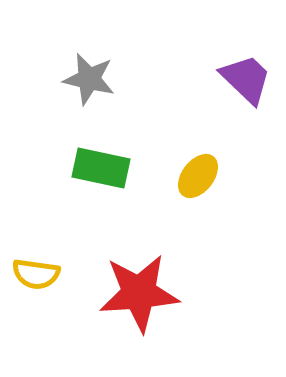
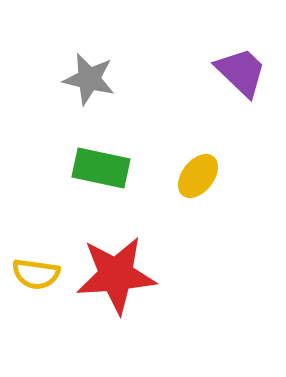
purple trapezoid: moved 5 px left, 7 px up
red star: moved 23 px left, 18 px up
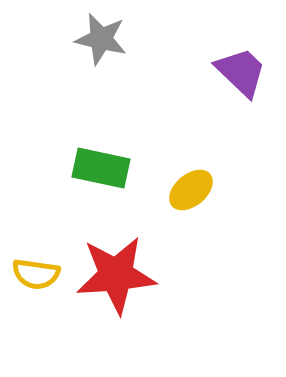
gray star: moved 12 px right, 40 px up
yellow ellipse: moved 7 px left, 14 px down; rotated 12 degrees clockwise
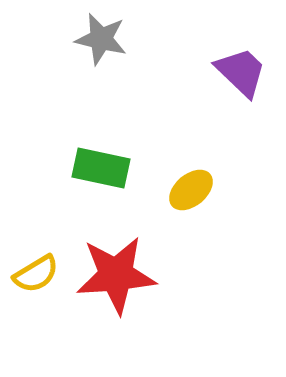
yellow semicircle: rotated 39 degrees counterclockwise
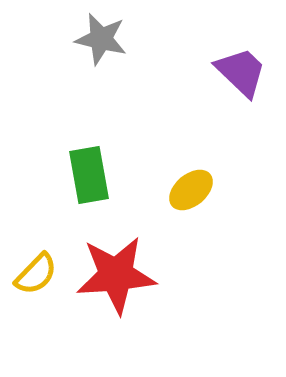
green rectangle: moved 12 px left, 7 px down; rotated 68 degrees clockwise
yellow semicircle: rotated 15 degrees counterclockwise
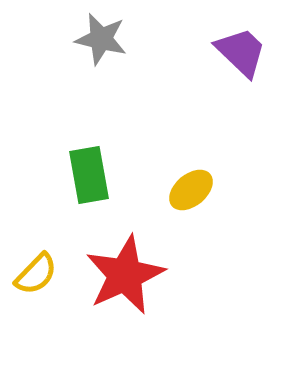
purple trapezoid: moved 20 px up
red star: moved 9 px right; rotated 20 degrees counterclockwise
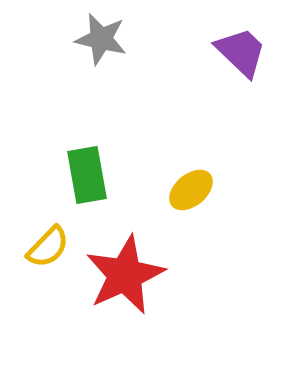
green rectangle: moved 2 px left
yellow semicircle: moved 12 px right, 27 px up
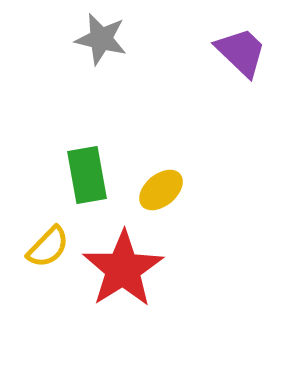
yellow ellipse: moved 30 px left
red star: moved 2 px left, 6 px up; rotated 8 degrees counterclockwise
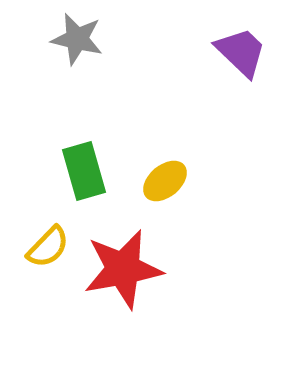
gray star: moved 24 px left
green rectangle: moved 3 px left, 4 px up; rotated 6 degrees counterclockwise
yellow ellipse: moved 4 px right, 9 px up
red star: rotated 22 degrees clockwise
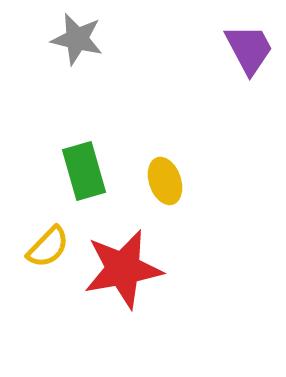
purple trapezoid: moved 8 px right, 3 px up; rotated 18 degrees clockwise
yellow ellipse: rotated 69 degrees counterclockwise
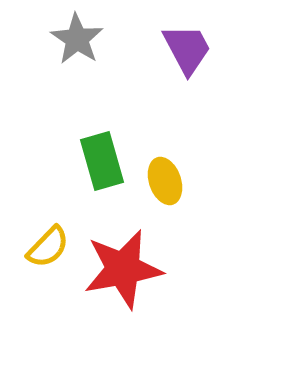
gray star: rotated 20 degrees clockwise
purple trapezoid: moved 62 px left
green rectangle: moved 18 px right, 10 px up
